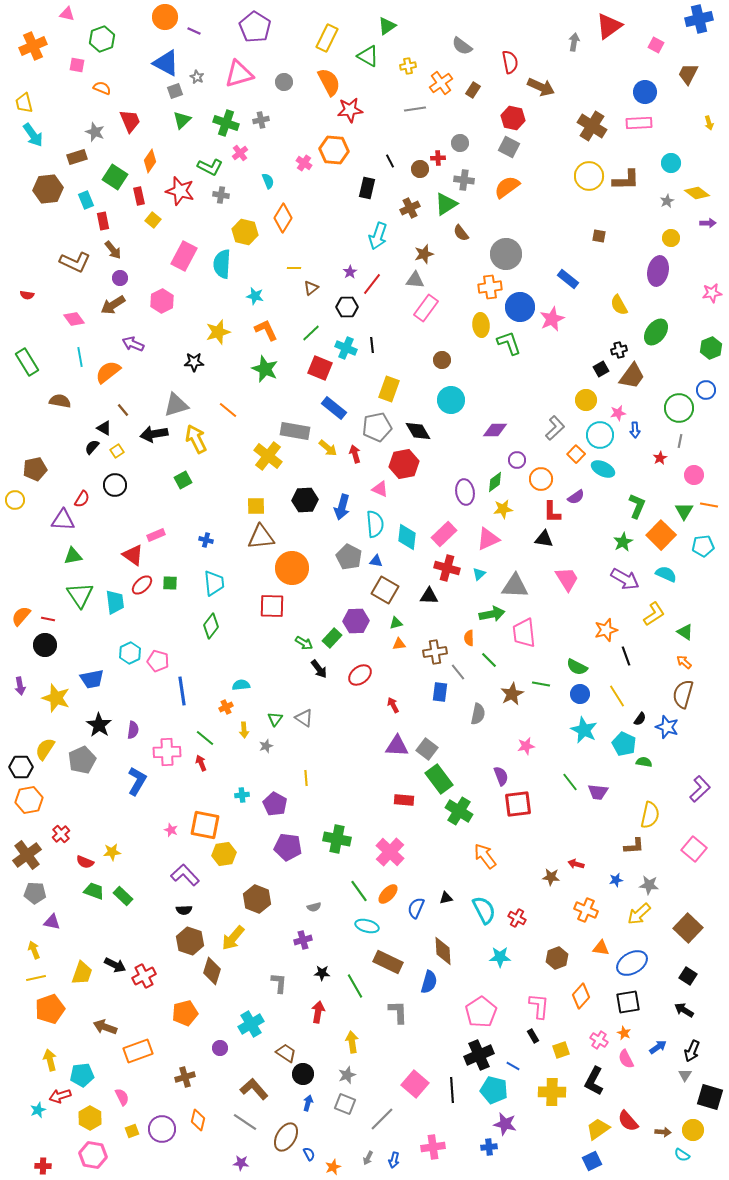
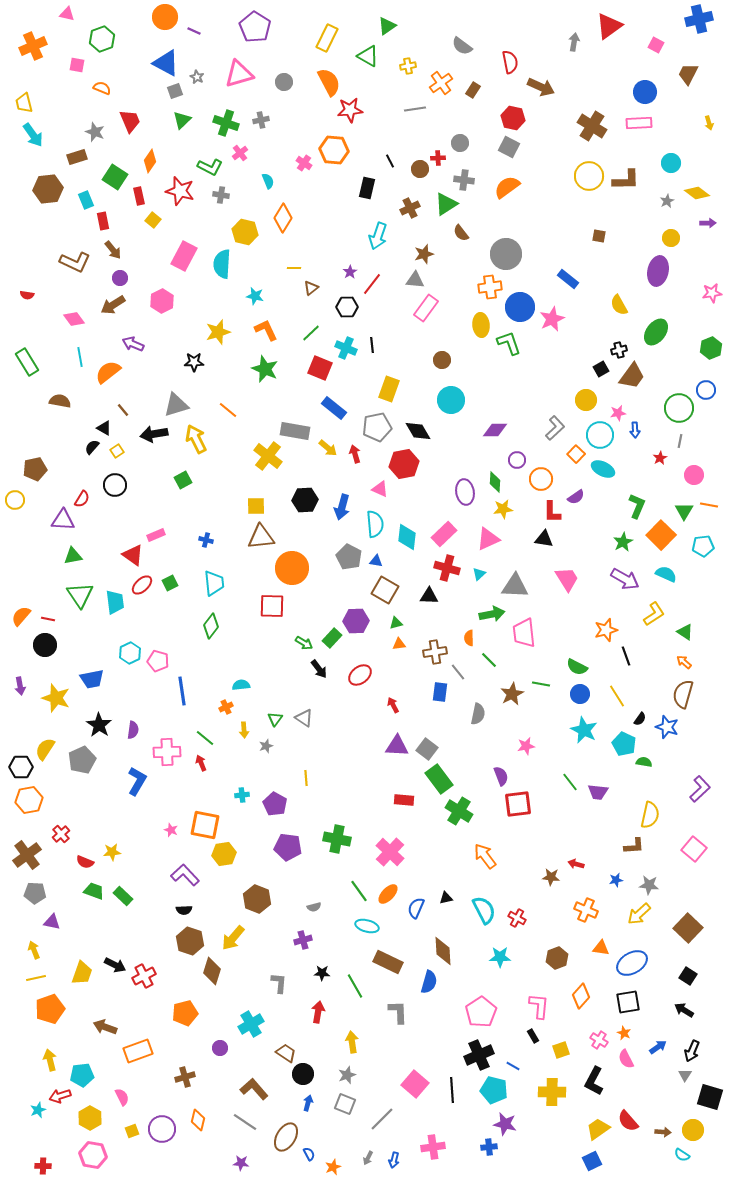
green diamond at (495, 482): rotated 50 degrees counterclockwise
green square at (170, 583): rotated 28 degrees counterclockwise
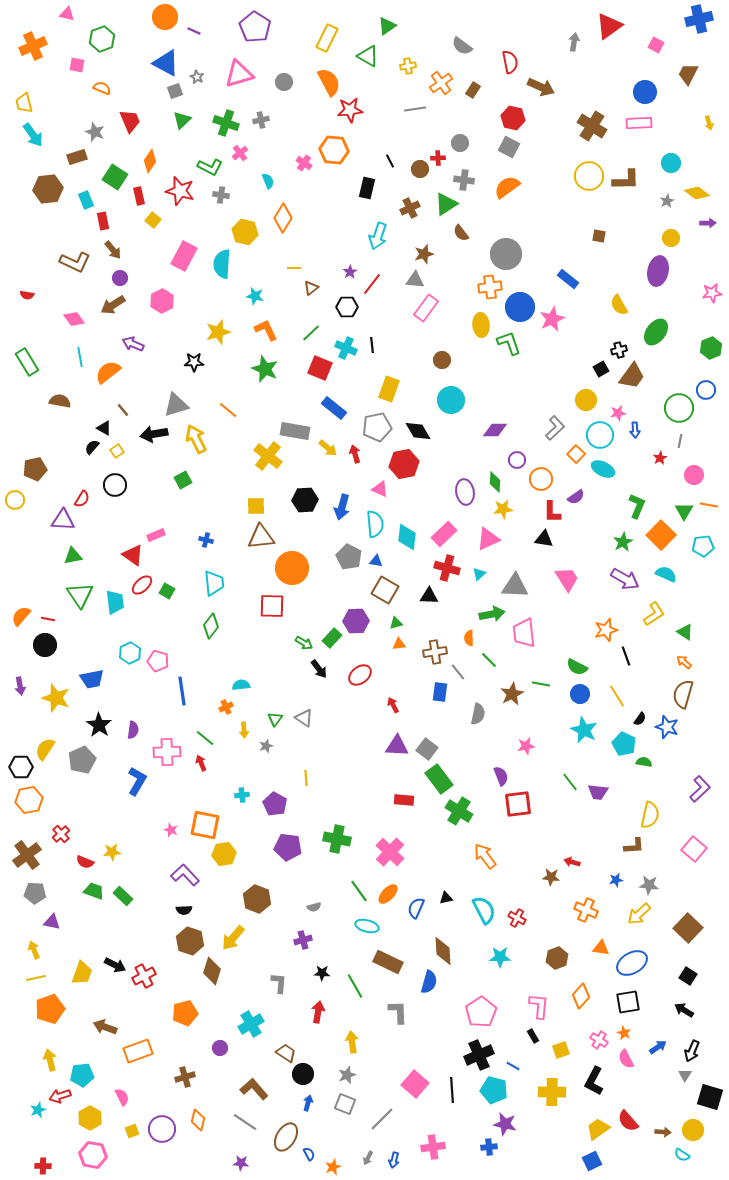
green square at (170, 583): moved 3 px left, 8 px down; rotated 35 degrees counterclockwise
red arrow at (576, 864): moved 4 px left, 2 px up
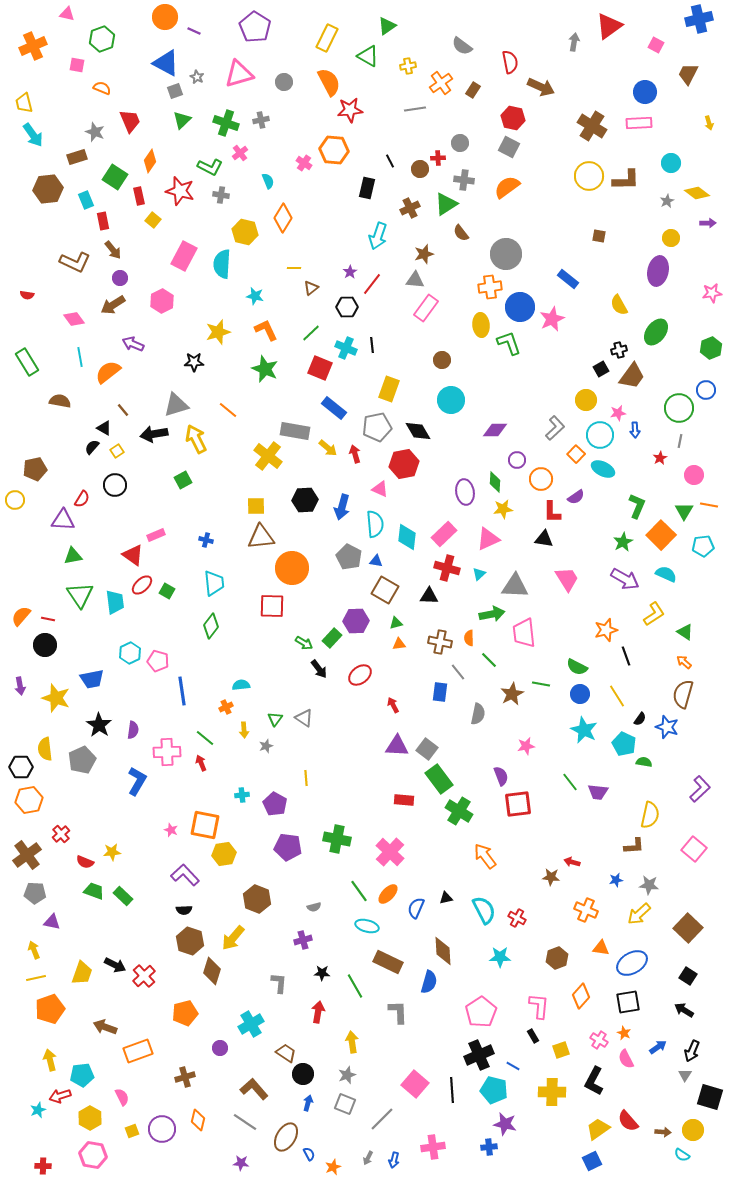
brown cross at (435, 652): moved 5 px right, 10 px up; rotated 20 degrees clockwise
yellow semicircle at (45, 749): rotated 40 degrees counterclockwise
red cross at (144, 976): rotated 15 degrees counterclockwise
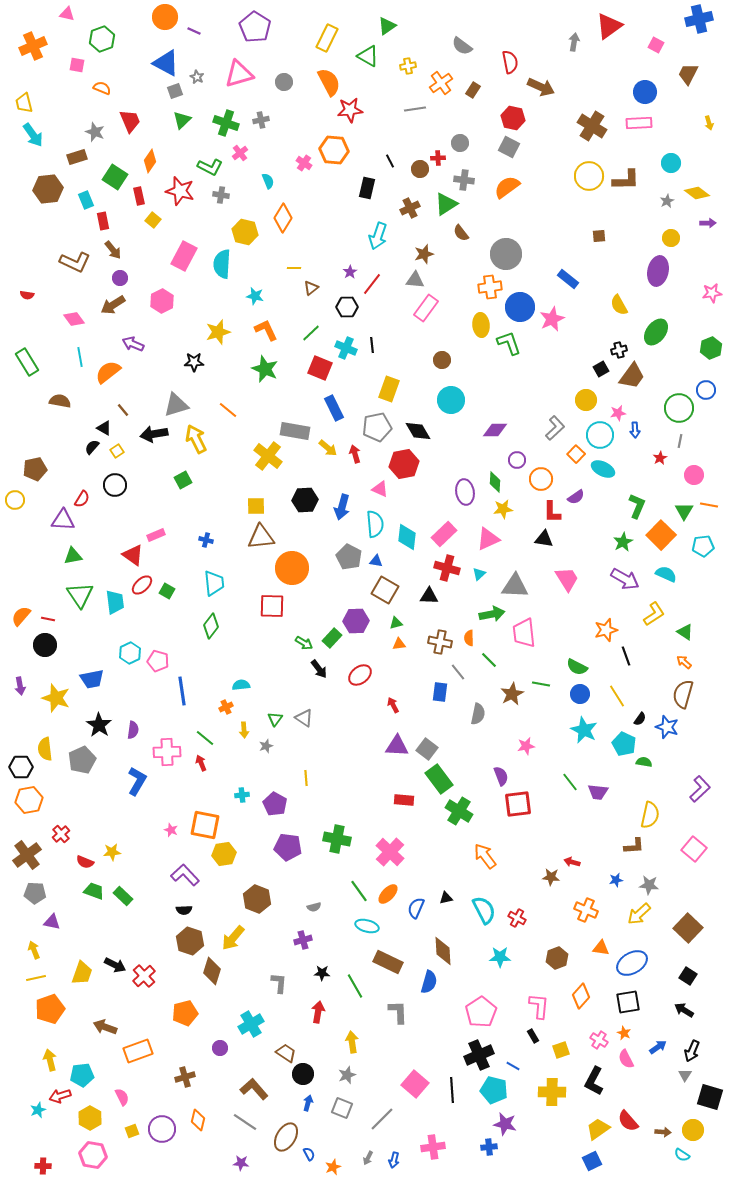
brown square at (599, 236): rotated 16 degrees counterclockwise
blue rectangle at (334, 408): rotated 25 degrees clockwise
gray square at (345, 1104): moved 3 px left, 4 px down
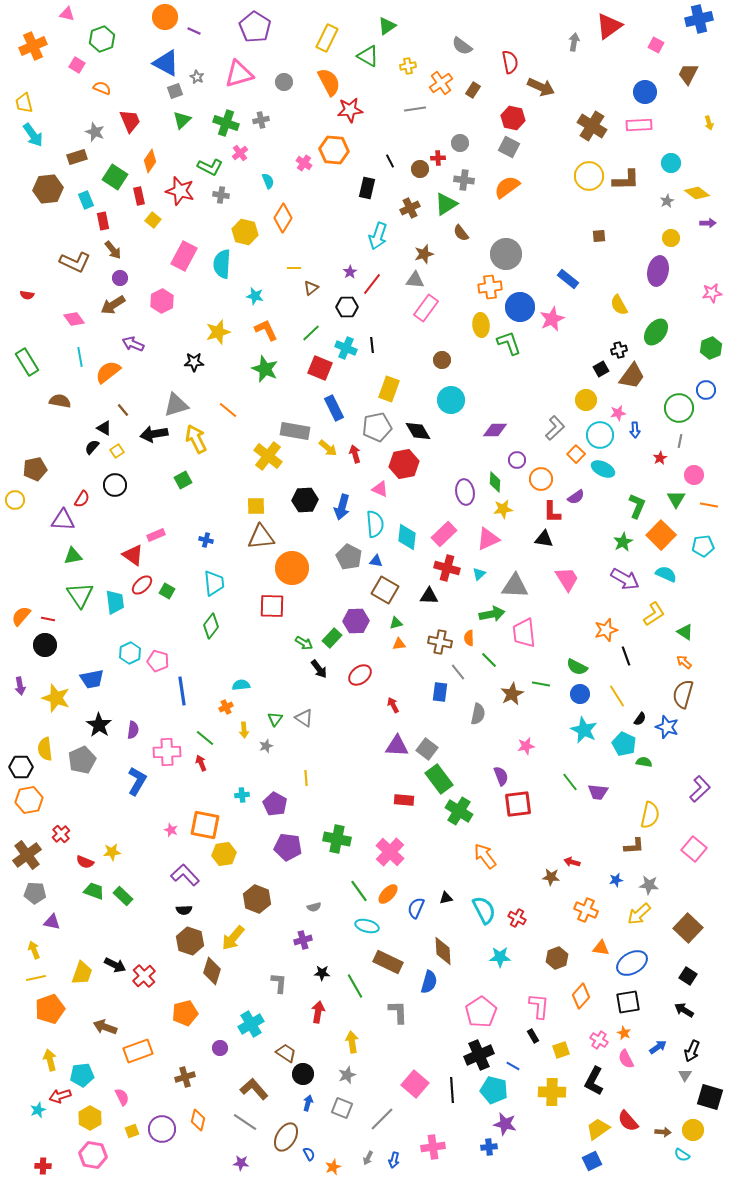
pink square at (77, 65): rotated 21 degrees clockwise
pink rectangle at (639, 123): moved 2 px down
green triangle at (684, 511): moved 8 px left, 12 px up
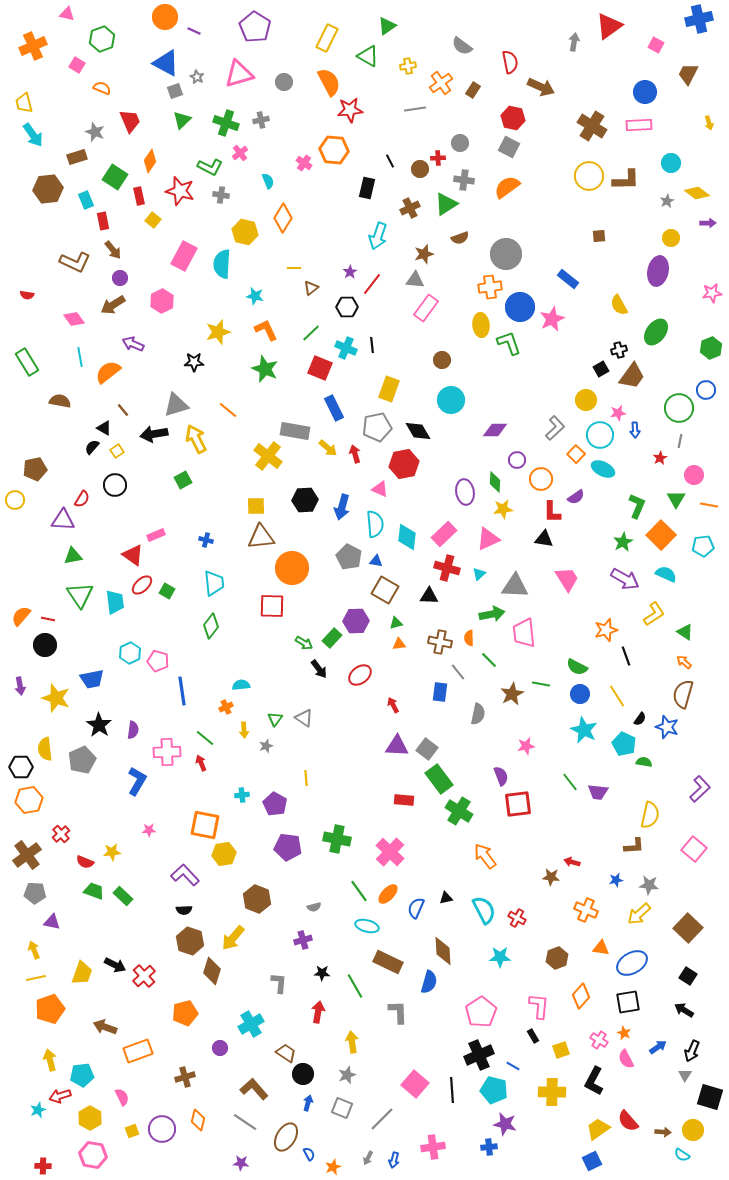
brown semicircle at (461, 233): moved 1 px left, 5 px down; rotated 72 degrees counterclockwise
pink star at (171, 830): moved 22 px left; rotated 24 degrees counterclockwise
